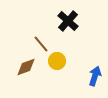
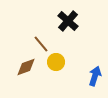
yellow circle: moved 1 px left, 1 px down
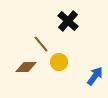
yellow circle: moved 3 px right
brown diamond: rotated 20 degrees clockwise
blue arrow: rotated 18 degrees clockwise
